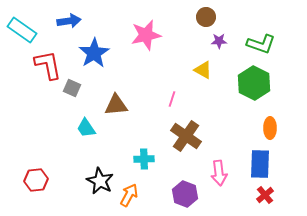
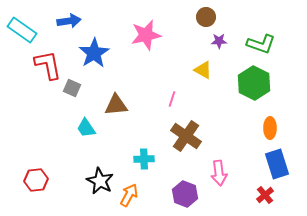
blue rectangle: moved 17 px right; rotated 20 degrees counterclockwise
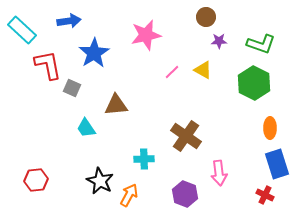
cyan rectangle: rotated 8 degrees clockwise
pink line: moved 27 px up; rotated 28 degrees clockwise
red cross: rotated 24 degrees counterclockwise
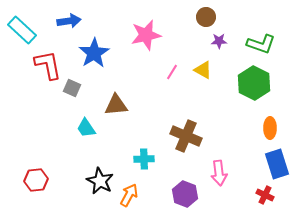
pink line: rotated 14 degrees counterclockwise
brown cross: rotated 12 degrees counterclockwise
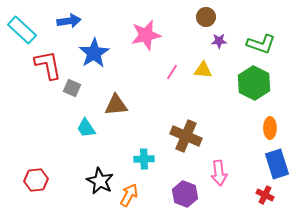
yellow triangle: rotated 24 degrees counterclockwise
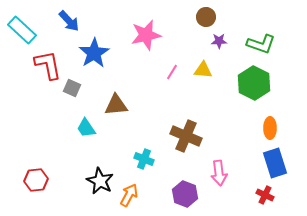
blue arrow: rotated 55 degrees clockwise
cyan cross: rotated 24 degrees clockwise
blue rectangle: moved 2 px left, 1 px up
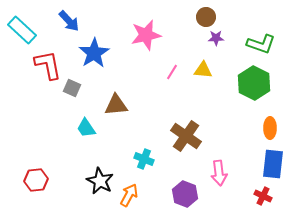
purple star: moved 3 px left, 3 px up
brown cross: rotated 12 degrees clockwise
blue rectangle: moved 2 px left, 1 px down; rotated 24 degrees clockwise
red cross: moved 2 px left, 1 px down
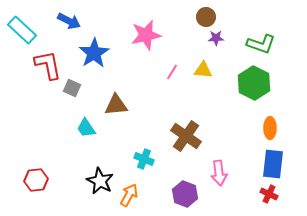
blue arrow: rotated 20 degrees counterclockwise
red cross: moved 6 px right, 2 px up
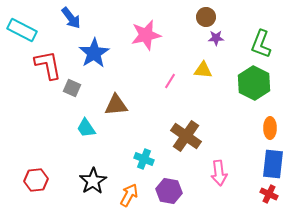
blue arrow: moved 2 px right, 3 px up; rotated 25 degrees clockwise
cyan rectangle: rotated 16 degrees counterclockwise
green L-shape: rotated 92 degrees clockwise
pink line: moved 2 px left, 9 px down
black star: moved 7 px left; rotated 12 degrees clockwise
purple hexagon: moved 16 px left, 3 px up; rotated 10 degrees counterclockwise
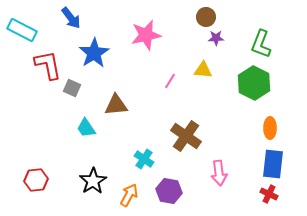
cyan cross: rotated 12 degrees clockwise
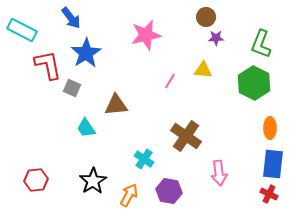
blue star: moved 8 px left
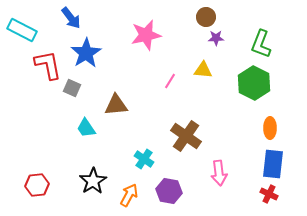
red hexagon: moved 1 px right, 5 px down
